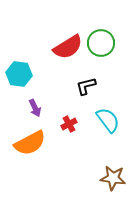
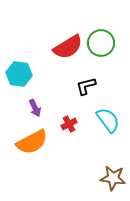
orange semicircle: moved 2 px right, 1 px up
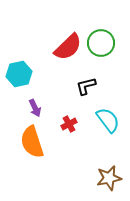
red semicircle: rotated 12 degrees counterclockwise
cyan hexagon: rotated 20 degrees counterclockwise
orange semicircle: rotated 100 degrees clockwise
brown star: moved 4 px left; rotated 20 degrees counterclockwise
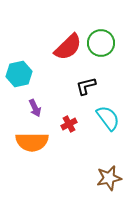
cyan semicircle: moved 2 px up
orange semicircle: rotated 72 degrees counterclockwise
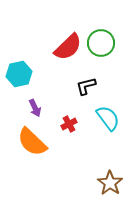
orange semicircle: rotated 44 degrees clockwise
brown star: moved 1 px right, 5 px down; rotated 25 degrees counterclockwise
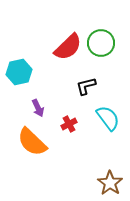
cyan hexagon: moved 2 px up
purple arrow: moved 3 px right
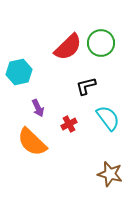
brown star: moved 9 px up; rotated 20 degrees counterclockwise
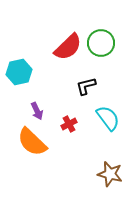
purple arrow: moved 1 px left, 3 px down
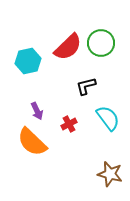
cyan hexagon: moved 9 px right, 11 px up
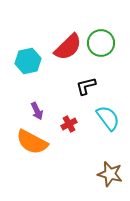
orange semicircle: rotated 16 degrees counterclockwise
